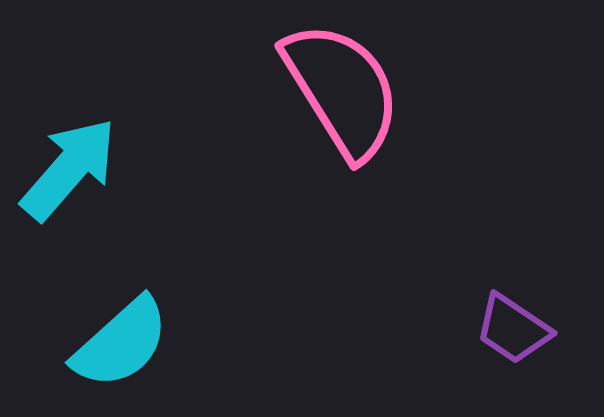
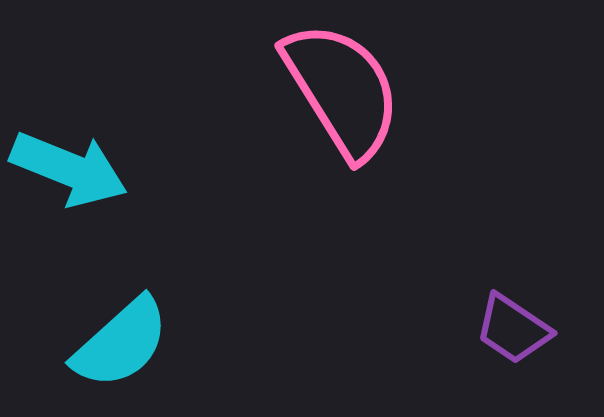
cyan arrow: rotated 71 degrees clockwise
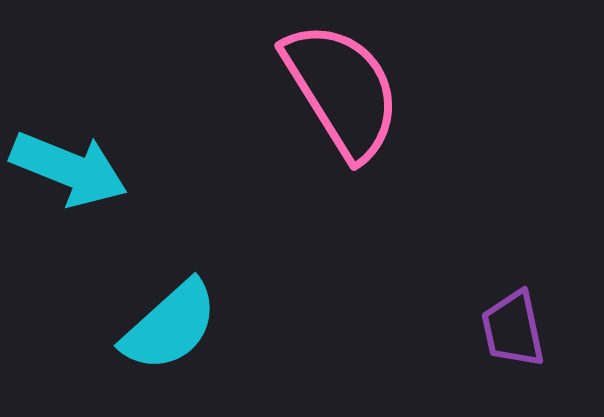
purple trapezoid: rotated 44 degrees clockwise
cyan semicircle: moved 49 px right, 17 px up
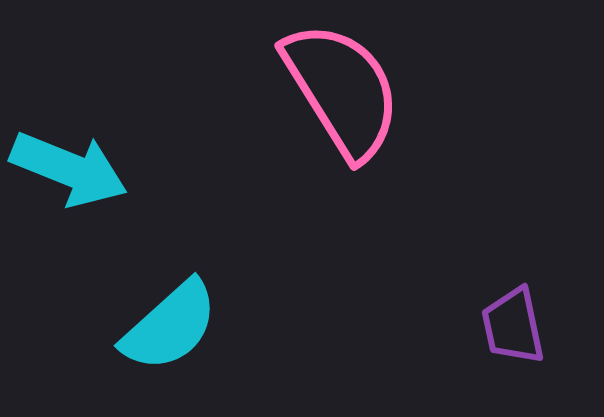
purple trapezoid: moved 3 px up
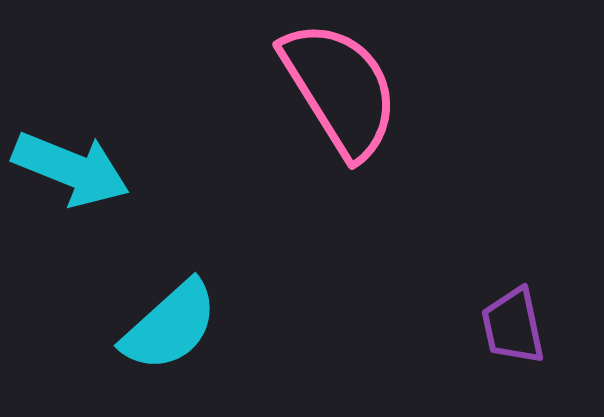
pink semicircle: moved 2 px left, 1 px up
cyan arrow: moved 2 px right
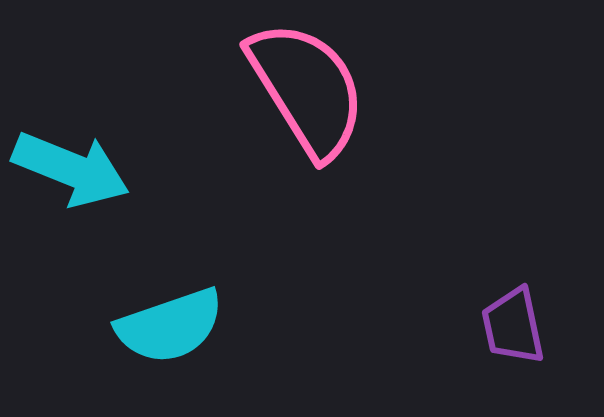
pink semicircle: moved 33 px left
cyan semicircle: rotated 23 degrees clockwise
